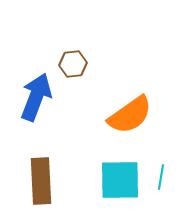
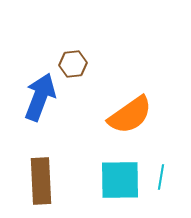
blue arrow: moved 4 px right
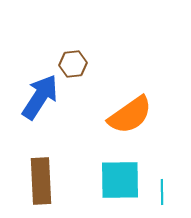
blue arrow: rotated 12 degrees clockwise
cyan line: moved 1 px right, 15 px down; rotated 10 degrees counterclockwise
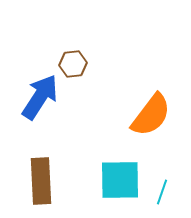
orange semicircle: moved 21 px right; rotated 18 degrees counterclockwise
cyan line: rotated 20 degrees clockwise
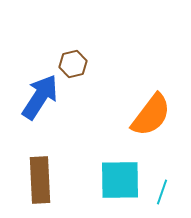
brown hexagon: rotated 8 degrees counterclockwise
brown rectangle: moved 1 px left, 1 px up
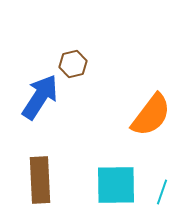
cyan square: moved 4 px left, 5 px down
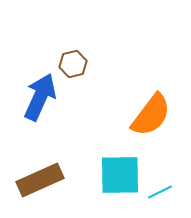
blue arrow: rotated 9 degrees counterclockwise
brown rectangle: rotated 69 degrees clockwise
cyan square: moved 4 px right, 10 px up
cyan line: moved 2 px left; rotated 45 degrees clockwise
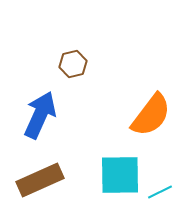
blue arrow: moved 18 px down
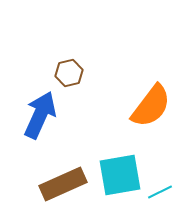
brown hexagon: moved 4 px left, 9 px down
orange semicircle: moved 9 px up
cyan square: rotated 9 degrees counterclockwise
brown rectangle: moved 23 px right, 4 px down
